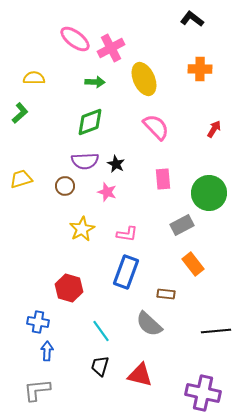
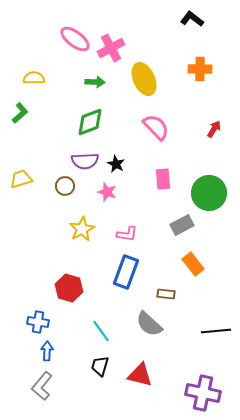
gray L-shape: moved 5 px right, 4 px up; rotated 44 degrees counterclockwise
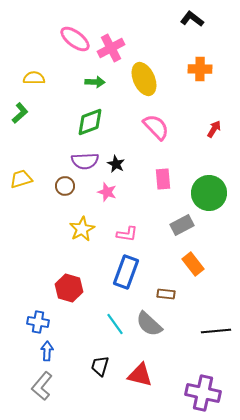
cyan line: moved 14 px right, 7 px up
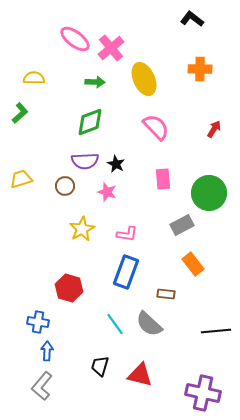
pink cross: rotated 12 degrees counterclockwise
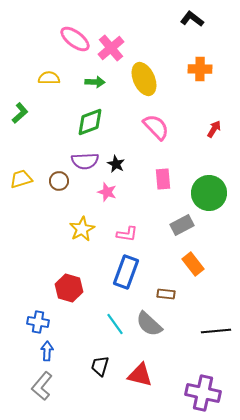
yellow semicircle: moved 15 px right
brown circle: moved 6 px left, 5 px up
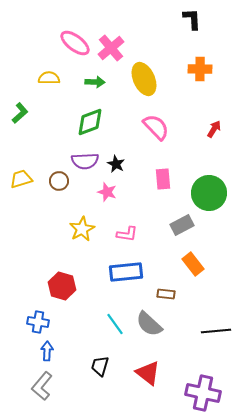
black L-shape: rotated 50 degrees clockwise
pink ellipse: moved 4 px down
blue rectangle: rotated 64 degrees clockwise
red hexagon: moved 7 px left, 2 px up
red triangle: moved 8 px right, 2 px up; rotated 24 degrees clockwise
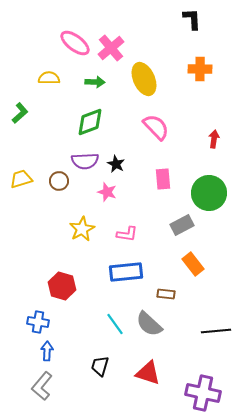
red arrow: moved 10 px down; rotated 24 degrees counterclockwise
red triangle: rotated 20 degrees counterclockwise
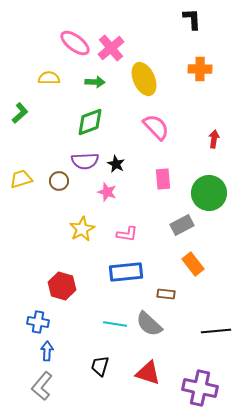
cyan line: rotated 45 degrees counterclockwise
purple cross: moved 3 px left, 5 px up
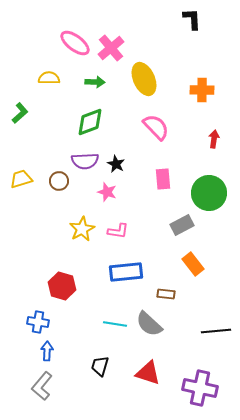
orange cross: moved 2 px right, 21 px down
pink L-shape: moved 9 px left, 3 px up
